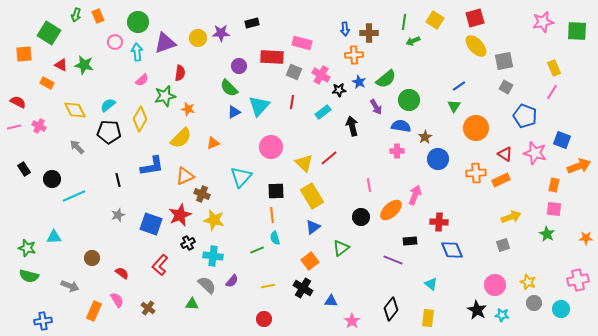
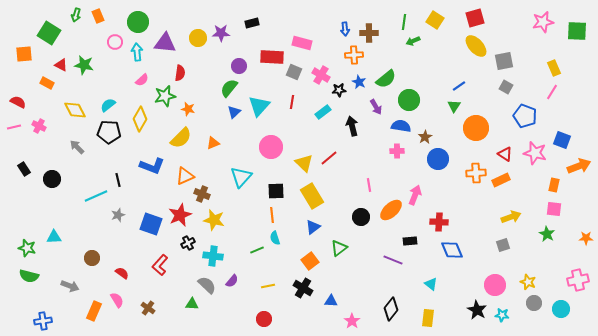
purple triangle at (165, 43): rotated 25 degrees clockwise
green semicircle at (229, 88): rotated 84 degrees clockwise
blue triangle at (234, 112): rotated 16 degrees counterclockwise
blue L-shape at (152, 166): rotated 30 degrees clockwise
cyan line at (74, 196): moved 22 px right
green triangle at (341, 248): moved 2 px left
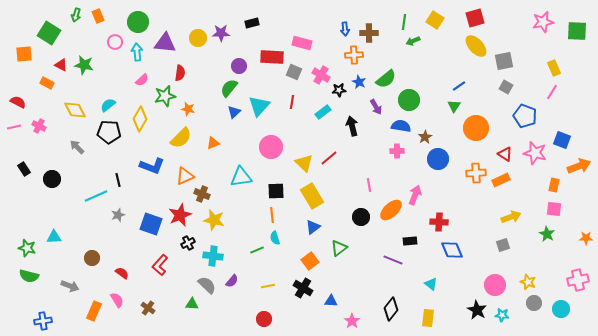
cyan triangle at (241, 177): rotated 40 degrees clockwise
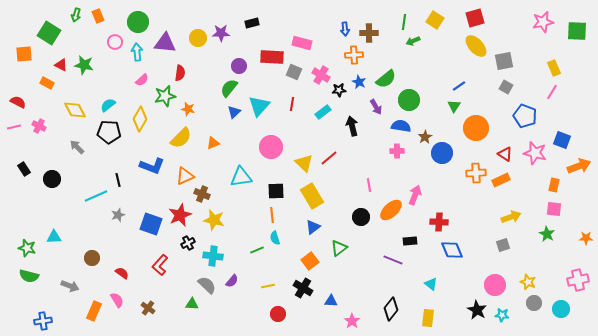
red line at (292, 102): moved 2 px down
blue circle at (438, 159): moved 4 px right, 6 px up
red circle at (264, 319): moved 14 px right, 5 px up
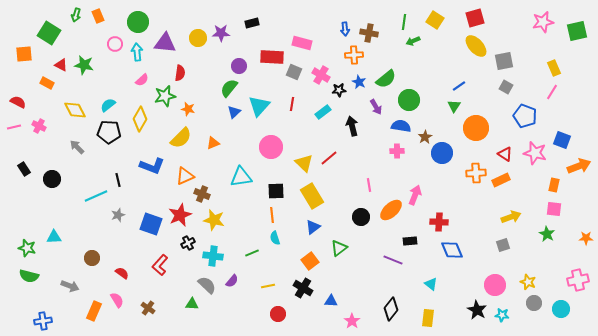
green square at (577, 31): rotated 15 degrees counterclockwise
brown cross at (369, 33): rotated 12 degrees clockwise
pink circle at (115, 42): moved 2 px down
green line at (257, 250): moved 5 px left, 3 px down
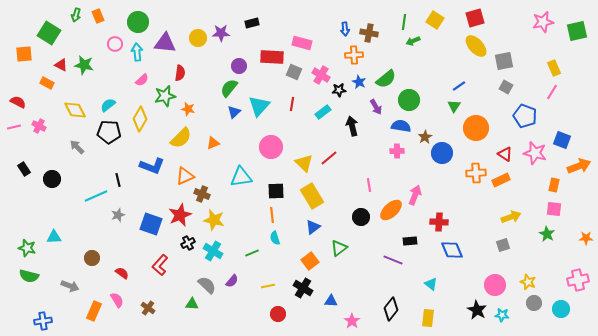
cyan cross at (213, 256): moved 5 px up; rotated 24 degrees clockwise
